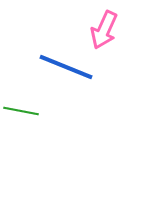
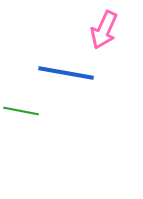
blue line: moved 6 px down; rotated 12 degrees counterclockwise
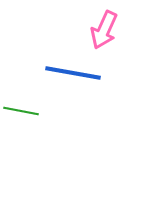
blue line: moved 7 px right
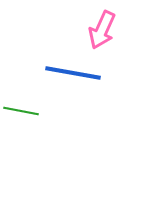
pink arrow: moved 2 px left
